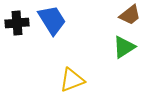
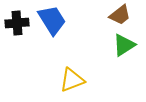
brown trapezoid: moved 10 px left
green triangle: moved 2 px up
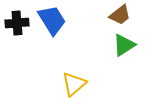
yellow triangle: moved 2 px right, 4 px down; rotated 20 degrees counterclockwise
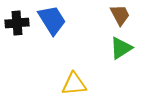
brown trapezoid: rotated 80 degrees counterclockwise
green triangle: moved 3 px left, 3 px down
yellow triangle: rotated 36 degrees clockwise
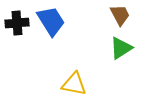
blue trapezoid: moved 1 px left, 1 px down
yellow triangle: rotated 16 degrees clockwise
